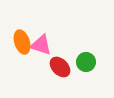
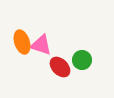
green circle: moved 4 px left, 2 px up
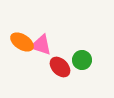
orange ellipse: rotated 40 degrees counterclockwise
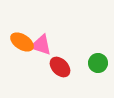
green circle: moved 16 px right, 3 px down
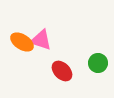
pink triangle: moved 5 px up
red ellipse: moved 2 px right, 4 px down
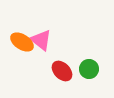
pink triangle: rotated 20 degrees clockwise
green circle: moved 9 px left, 6 px down
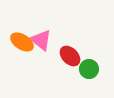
red ellipse: moved 8 px right, 15 px up
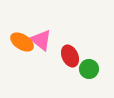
red ellipse: rotated 20 degrees clockwise
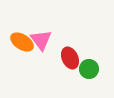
pink triangle: rotated 15 degrees clockwise
red ellipse: moved 2 px down
